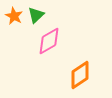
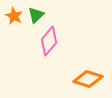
pink diamond: rotated 20 degrees counterclockwise
orange diamond: moved 8 px right, 4 px down; rotated 52 degrees clockwise
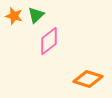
orange star: rotated 12 degrees counterclockwise
pink diamond: rotated 12 degrees clockwise
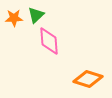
orange star: moved 2 px down; rotated 18 degrees counterclockwise
pink diamond: rotated 56 degrees counterclockwise
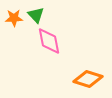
green triangle: rotated 30 degrees counterclockwise
pink diamond: rotated 8 degrees counterclockwise
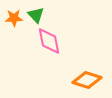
orange diamond: moved 1 px left, 1 px down
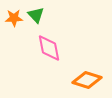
pink diamond: moved 7 px down
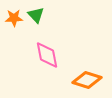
pink diamond: moved 2 px left, 7 px down
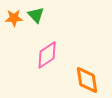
pink diamond: rotated 68 degrees clockwise
orange diamond: rotated 64 degrees clockwise
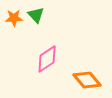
pink diamond: moved 4 px down
orange diamond: rotated 32 degrees counterclockwise
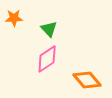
green triangle: moved 13 px right, 14 px down
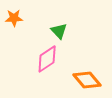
green triangle: moved 10 px right, 2 px down
